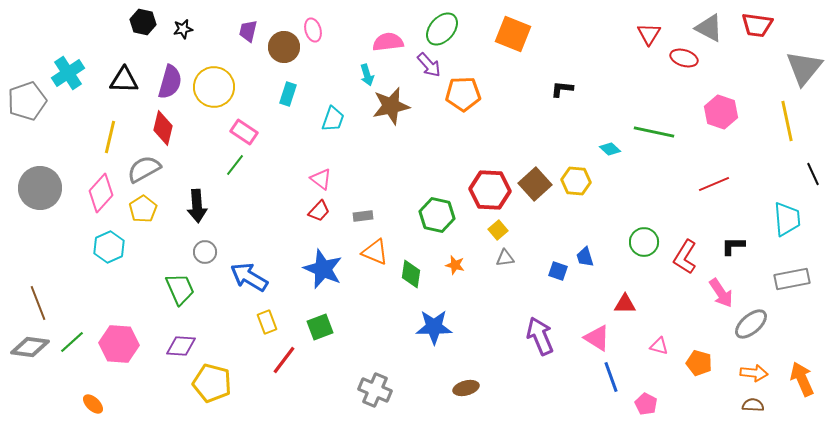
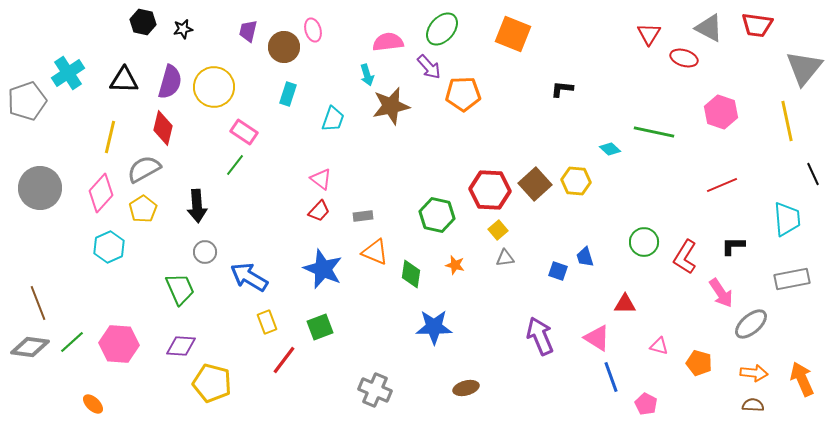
purple arrow at (429, 65): moved 2 px down
red line at (714, 184): moved 8 px right, 1 px down
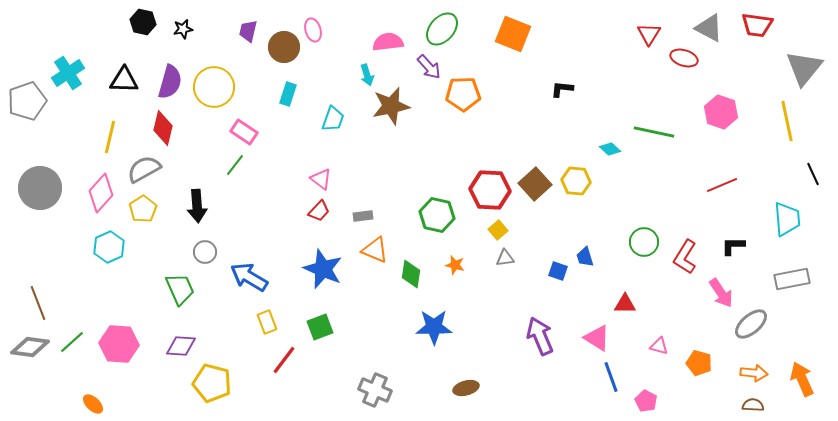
orange triangle at (375, 252): moved 2 px up
pink pentagon at (646, 404): moved 3 px up
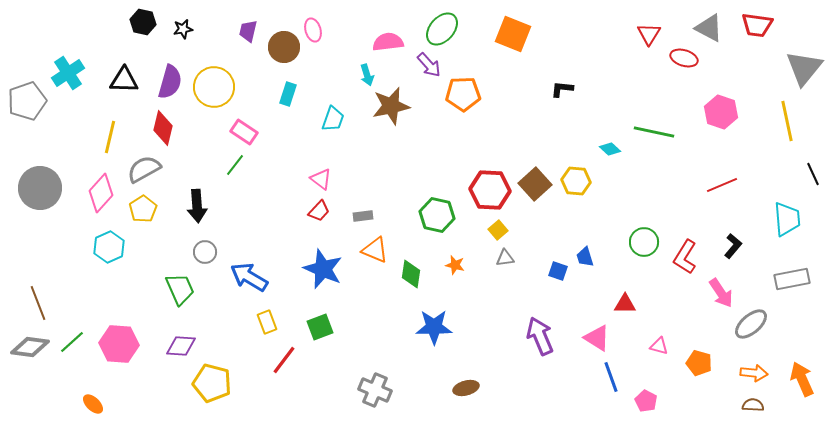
purple arrow at (429, 67): moved 2 px up
black L-shape at (733, 246): rotated 130 degrees clockwise
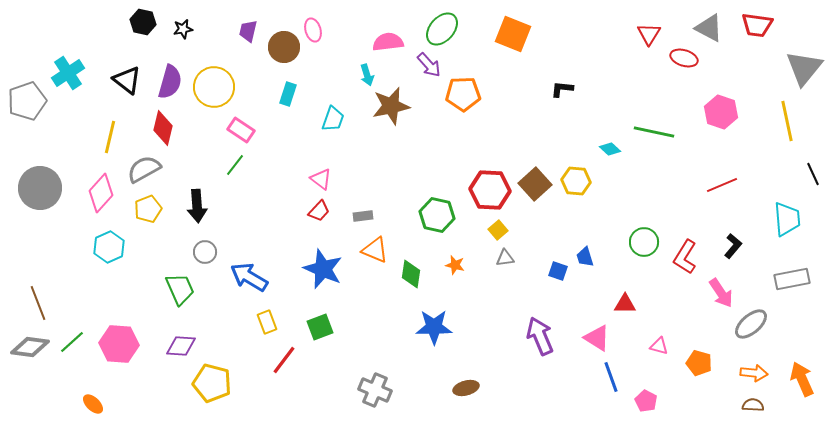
black triangle at (124, 80): moved 3 px right; rotated 36 degrees clockwise
pink rectangle at (244, 132): moved 3 px left, 2 px up
yellow pentagon at (143, 209): moved 5 px right; rotated 12 degrees clockwise
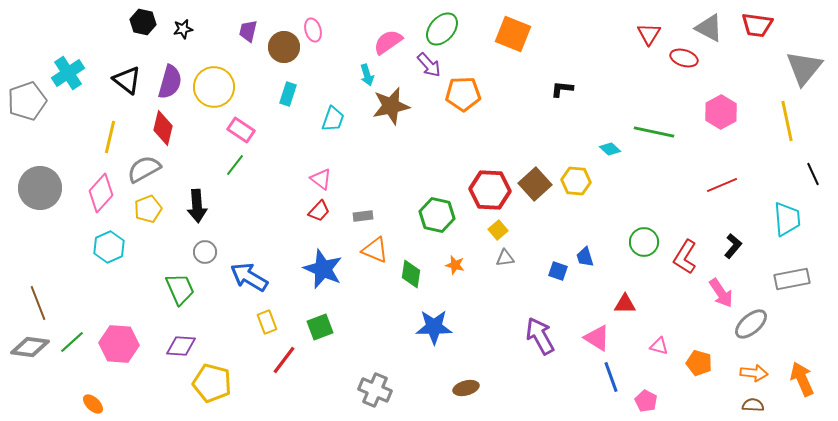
pink semicircle at (388, 42): rotated 28 degrees counterclockwise
pink hexagon at (721, 112): rotated 12 degrees clockwise
purple arrow at (540, 336): rotated 6 degrees counterclockwise
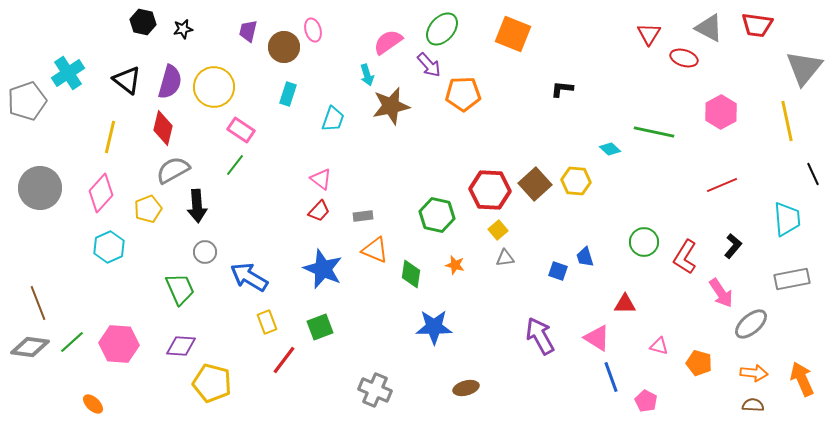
gray semicircle at (144, 169): moved 29 px right, 1 px down
